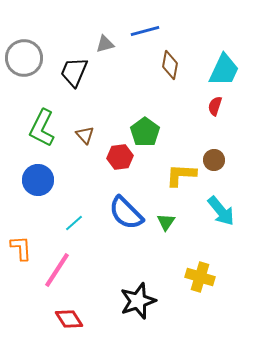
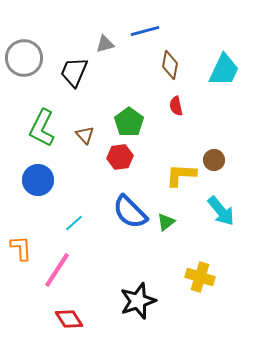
red semicircle: moved 39 px left; rotated 30 degrees counterclockwise
green pentagon: moved 16 px left, 10 px up
blue semicircle: moved 4 px right, 1 px up
green triangle: rotated 18 degrees clockwise
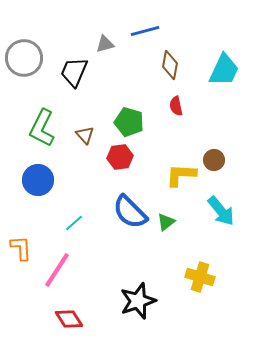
green pentagon: rotated 20 degrees counterclockwise
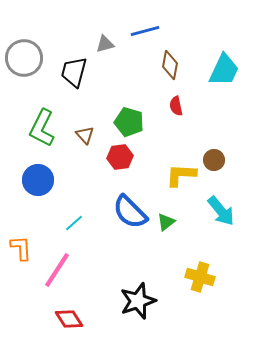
black trapezoid: rotated 8 degrees counterclockwise
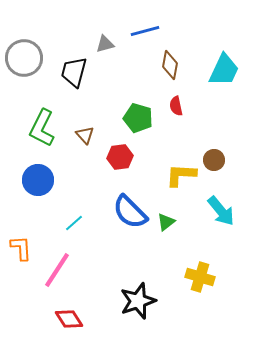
green pentagon: moved 9 px right, 4 px up
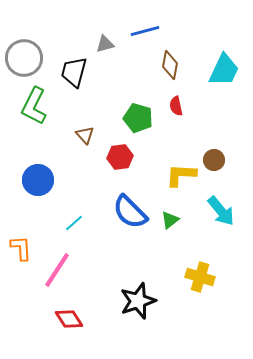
green L-shape: moved 8 px left, 22 px up
green triangle: moved 4 px right, 2 px up
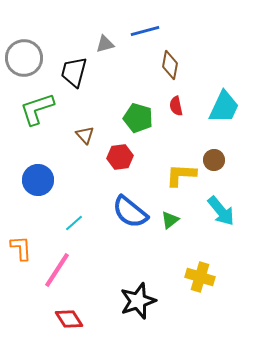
cyan trapezoid: moved 37 px down
green L-shape: moved 3 px right, 3 px down; rotated 45 degrees clockwise
blue semicircle: rotated 6 degrees counterclockwise
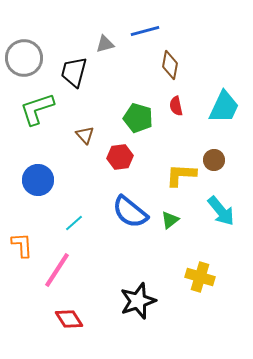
orange L-shape: moved 1 px right, 3 px up
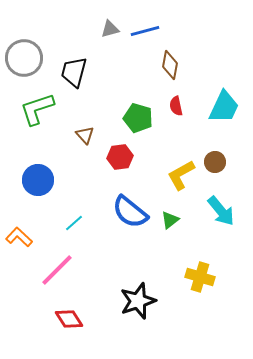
gray triangle: moved 5 px right, 15 px up
brown circle: moved 1 px right, 2 px down
yellow L-shape: rotated 32 degrees counterclockwise
orange L-shape: moved 3 px left, 8 px up; rotated 44 degrees counterclockwise
pink line: rotated 12 degrees clockwise
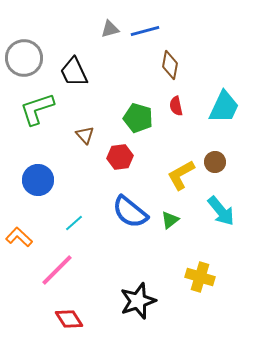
black trapezoid: rotated 40 degrees counterclockwise
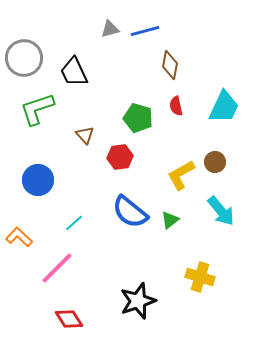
pink line: moved 2 px up
